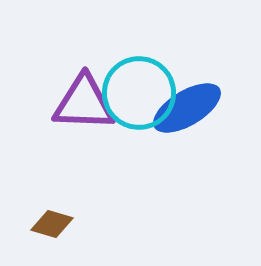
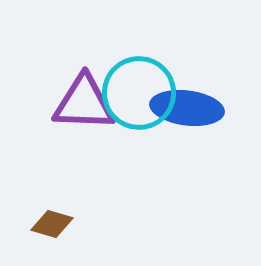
blue ellipse: rotated 38 degrees clockwise
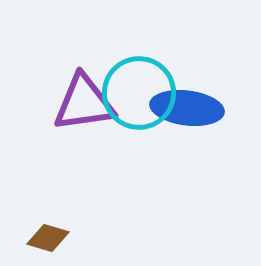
purple triangle: rotated 10 degrees counterclockwise
brown diamond: moved 4 px left, 14 px down
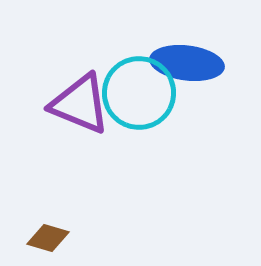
purple triangle: moved 4 px left, 1 px down; rotated 30 degrees clockwise
blue ellipse: moved 45 px up
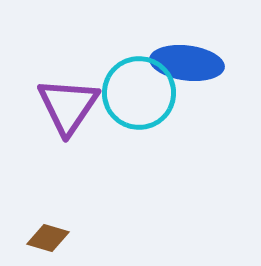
purple triangle: moved 12 px left, 2 px down; rotated 42 degrees clockwise
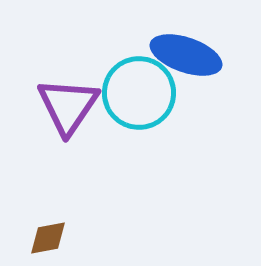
blue ellipse: moved 1 px left, 8 px up; rotated 12 degrees clockwise
brown diamond: rotated 27 degrees counterclockwise
